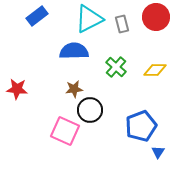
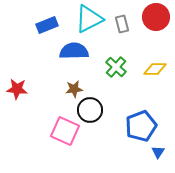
blue rectangle: moved 10 px right, 9 px down; rotated 15 degrees clockwise
yellow diamond: moved 1 px up
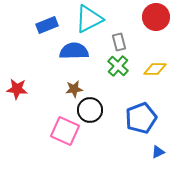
gray rectangle: moved 3 px left, 18 px down
green cross: moved 2 px right, 1 px up
blue pentagon: moved 8 px up
blue triangle: rotated 32 degrees clockwise
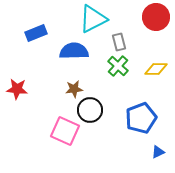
cyan triangle: moved 4 px right
blue rectangle: moved 11 px left, 8 px down
yellow diamond: moved 1 px right
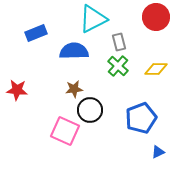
red star: moved 1 px down
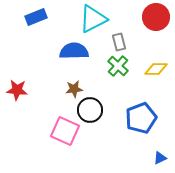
blue rectangle: moved 16 px up
blue triangle: moved 2 px right, 6 px down
